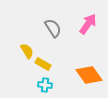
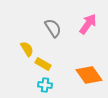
yellow semicircle: moved 2 px up
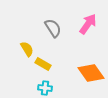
orange diamond: moved 2 px right, 2 px up
cyan cross: moved 3 px down
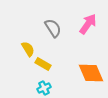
yellow semicircle: moved 1 px right
orange diamond: rotated 12 degrees clockwise
cyan cross: moved 1 px left; rotated 32 degrees counterclockwise
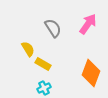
orange diamond: rotated 44 degrees clockwise
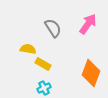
yellow semicircle: rotated 49 degrees counterclockwise
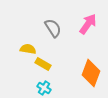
cyan cross: rotated 32 degrees counterclockwise
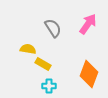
orange diamond: moved 2 px left, 1 px down
cyan cross: moved 5 px right, 2 px up; rotated 32 degrees counterclockwise
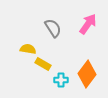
orange diamond: moved 2 px left; rotated 16 degrees clockwise
cyan cross: moved 12 px right, 6 px up
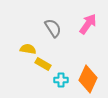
orange diamond: moved 1 px right, 5 px down; rotated 12 degrees counterclockwise
